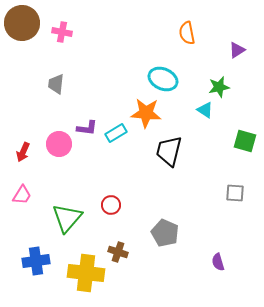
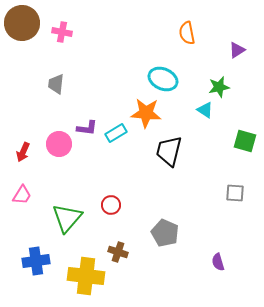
yellow cross: moved 3 px down
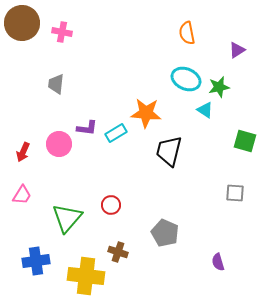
cyan ellipse: moved 23 px right
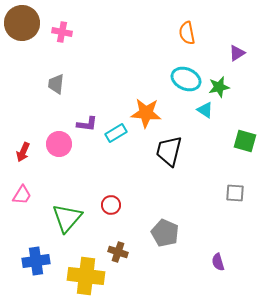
purple triangle: moved 3 px down
purple L-shape: moved 4 px up
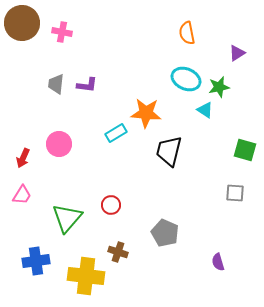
purple L-shape: moved 39 px up
green square: moved 9 px down
red arrow: moved 6 px down
